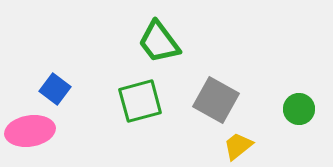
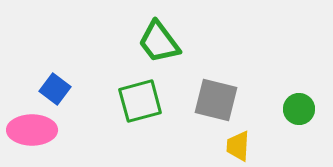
gray square: rotated 15 degrees counterclockwise
pink ellipse: moved 2 px right, 1 px up; rotated 9 degrees clockwise
yellow trapezoid: rotated 48 degrees counterclockwise
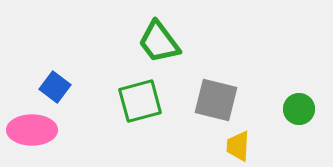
blue square: moved 2 px up
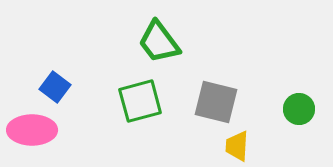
gray square: moved 2 px down
yellow trapezoid: moved 1 px left
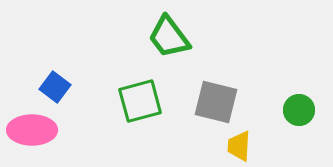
green trapezoid: moved 10 px right, 5 px up
green circle: moved 1 px down
yellow trapezoid: moved 2 px right
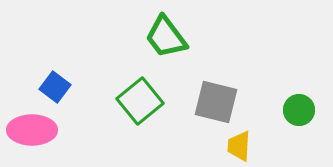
green trapezoid: moved 3 px left
green square: rotated 24 degrees counterclockwise
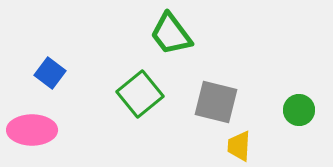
green trapezoid: moved 5 px right, 3 px up
blue square: moved 5 px left, 14 px up
green square: moved 7 px up
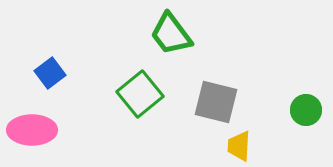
blue square: rotated 16 degrees clockwise
green circle: moved 7 px right
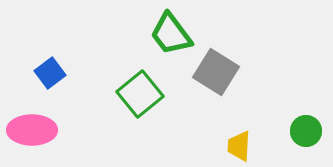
gray square: moved 30 px up; rotated 18 degrees clockwise
green circle: moved 21 px down
